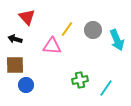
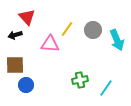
black arrow: moved 4 px up; rotated 32 degrees counterclockwise
pink triangle: moved 2 px left, 2 px up
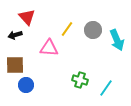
pink triangle: moved 1 px left, 4 px down
green cross: rotated 28 degrees clockwise
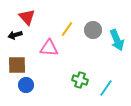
brown square: moved 2 px right
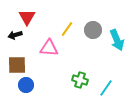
red triangle: rotated 12 degrees clockwise
